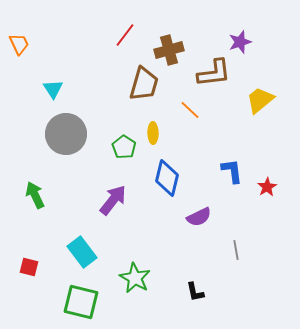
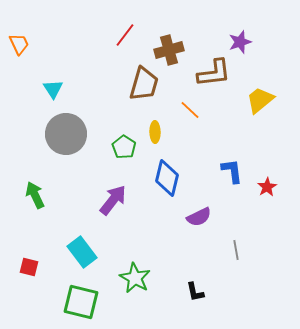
yellow ellipse: moved 2 px right, 1 px up
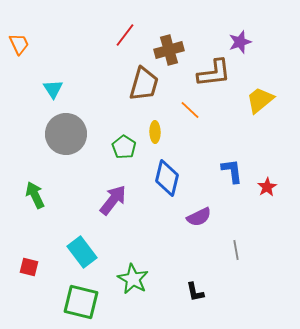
green star: moved 2 px left, 1 px down
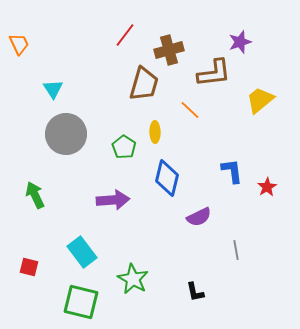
purple arrow: rotated 48 degrees clockwise
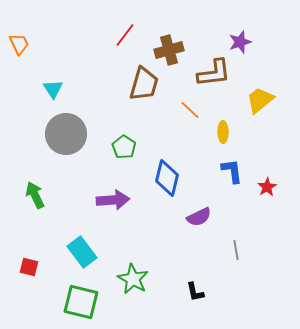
yellow ellipse: moved 68 px right
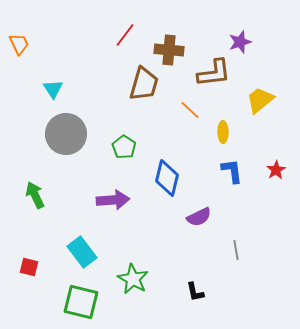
brown cross: rotated 20 degrees clockwise
red star: moved 9 px right, 17 px up
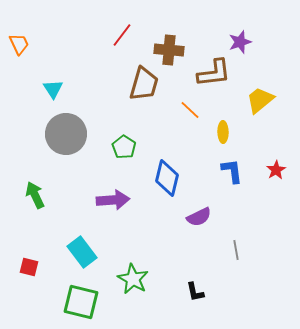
red line: moved 3 px left
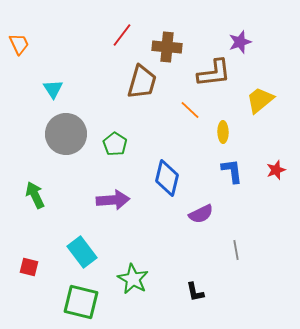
brown cross: moved 2 px left, 3 px up
brown trapezoid: moved 2 px left, 2 px up
green pentagon: moved 9 px left, 3 px up
red star: rotated 12 degrees clockwise
purple semicircle: moved 2 px right, 3 px up
